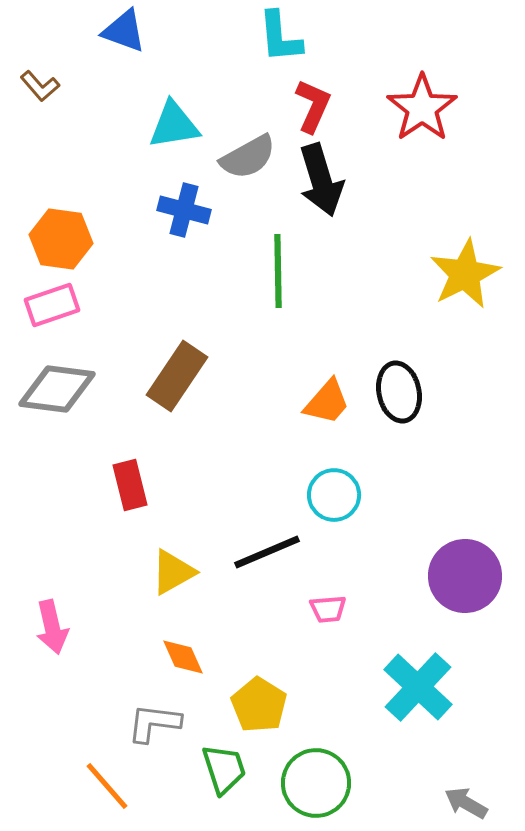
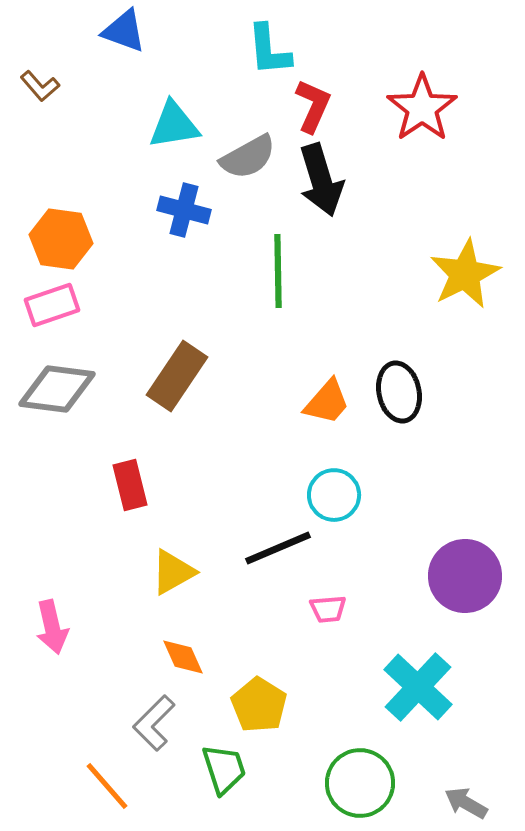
cyan L-shape: moved 11 px left, 13 px down
black line: moved 11 px right, 4 px up
gray L-shape: rotated 52 degrees counterclockwise
green circle: moved 44 px right
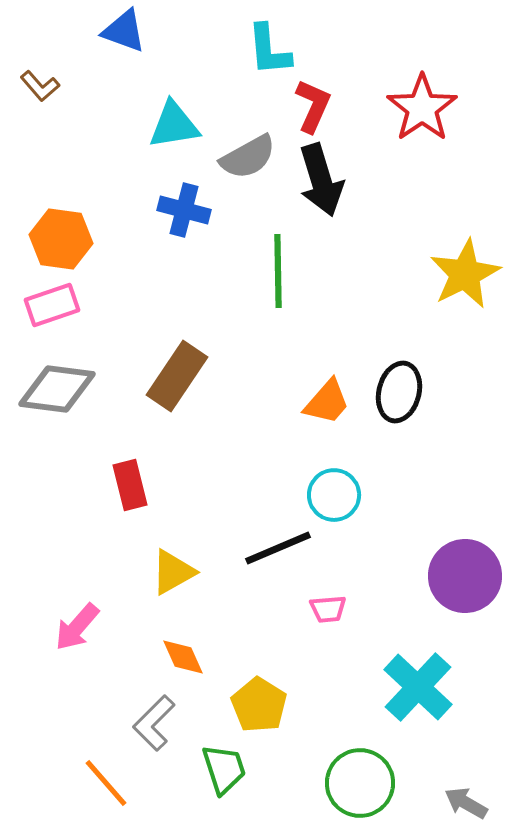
black ellipse: rotated 26 degrees clockwise
pink arrow: moved 25 px right; rotated 54 degrees clockwise
orange line: moved 1 px left, 3 px up
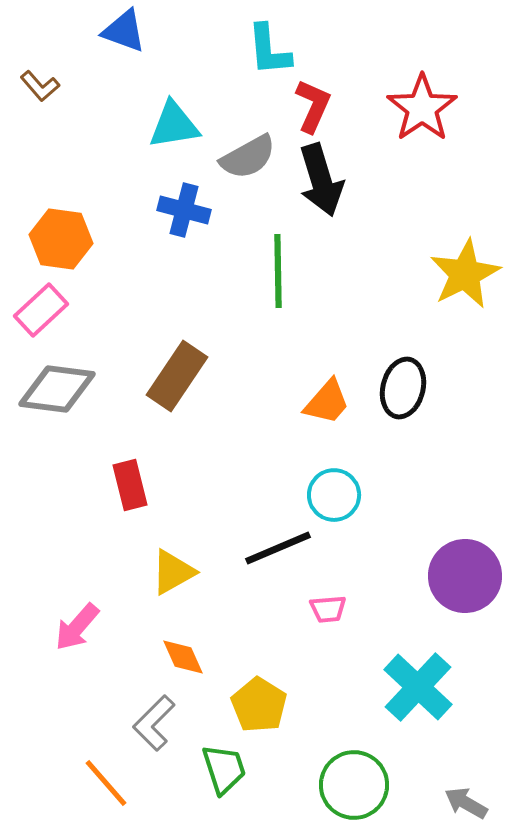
pink rectangle: moved 11 px left, 5 px down; rotated 24 degrees counterclockwise
black ellipse: moved 4 px right, 4 px up
green circle: moved 6 px left, 2 px down
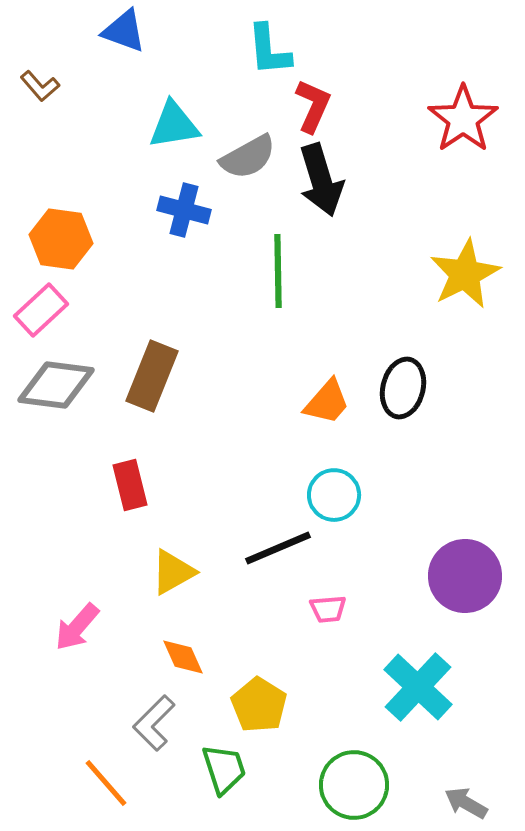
red star: moved 41 px right, 11 px down
brown rectangle: moved 25 px left; rotated 12 degrees counterclockwise
gray diamond: moved 1 px left, 4 px up
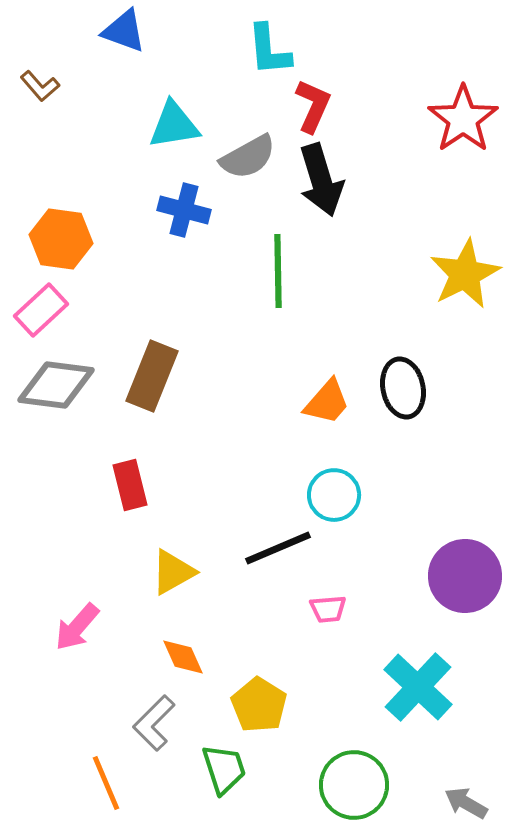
black ellipse: rotated 26 degrees counterclockwise
orange line: rotated 18 degrees clockwise
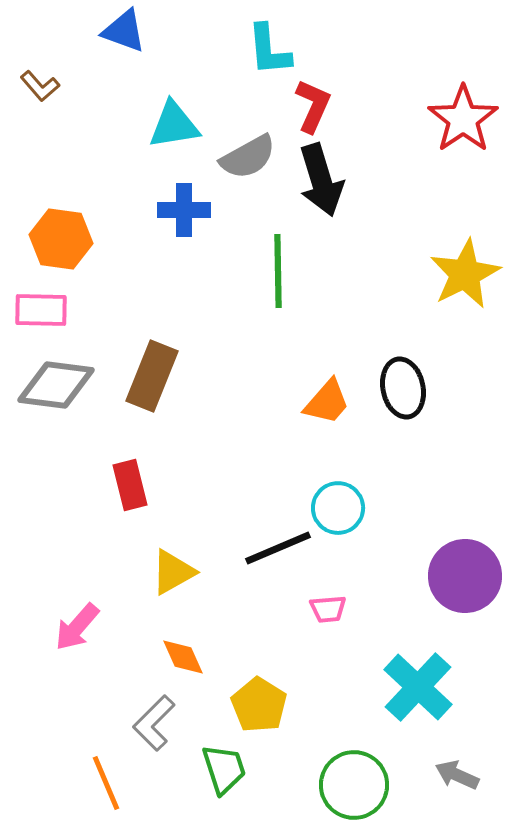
blue cross: rotated 15 degrees counterclockwise
pink rectangle: rotated 44 degrees clockwise
cyan circle: moved 4 px right, 13 px down
gray arrow: moved 9 px left, 28 px up; rotated 6 degrees counterclockwise
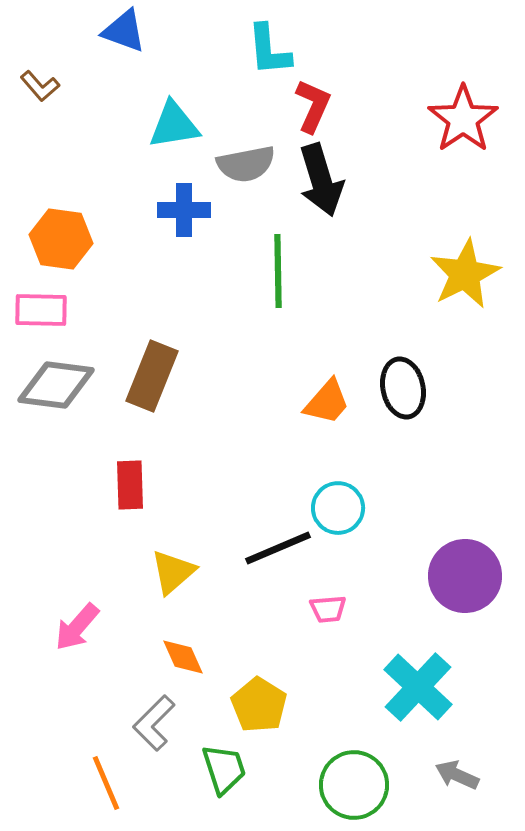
gray semicircle: moved 2 px left, 7 px down; rotated 18 degrees clockwise
red rectangle: rotated 12 degrees clockwise
yellow triangle: rotated 12 degrees counterclockwise
